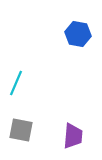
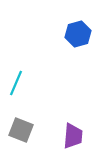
blue hexagon: rotated 25 degrees counterclockwise
gray square: rotated 10 degrees clockwise
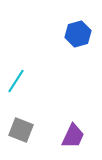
cyan line: moved 2 px up; rotated 10 degrees clockwise
purple trapezoid: rotated 20 degrees clockwise
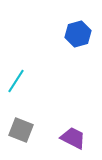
purple trapezoid: moved 2 px down; rotated 88 degrees counterclockwise
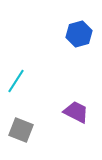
blue hexagon: moved 1 px right
purple trapezoid: moved 3 px right, 26 px up
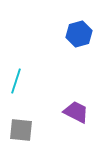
cyan line: rotated 15 degrees counterclockwise
gray square: rotated 15 degrees counterclockwise
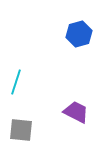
cyan line: moved 1 px down
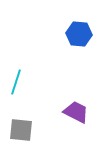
blue hexagon: rotated 20 degrees clockwise
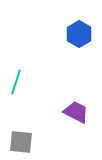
blue hexagon: rotated 25 degrees clockwise
gray square: moved 12 px down
